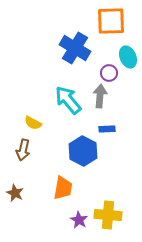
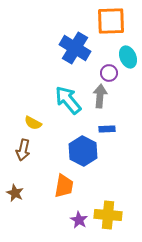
orange trapezoid: moved 1 px right, 2 px up
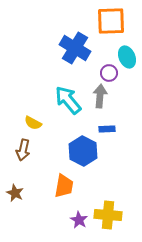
cyan ellipse: moved 1 px left
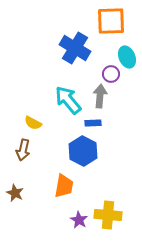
purple circle: moved 2 px right, 1 px down
blue rectangle: moved 14 px left, 6 px up
